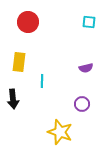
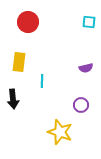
purple circle: moved 1 px left, 1 px down
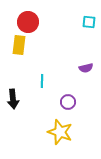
yellow rectangle: moved 17 px up
purple circle: moved 13 px left, 3 px up
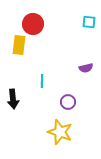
red circle: moved 5 px right, 2 px down
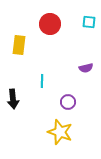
red circle: moved 17 px right
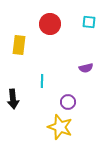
yellow star: moved 5 px up
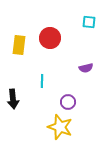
red circle: moved 14 px down
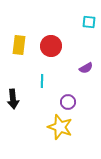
red circle: moved 1 px right, 8 px down
purple semicircle: rotated 16 degrees counterclockwise
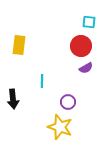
red circle: moved 30 px right
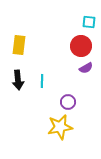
black arrow: moved 5 px right, 19 px up
yellow star: rotated 30 degrees counterclockwise
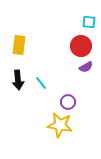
purple semicircle: moved 1 px up
cyan line: moved 1 px left, 2 px down; rotated 40 degrees counterclockwise
yellow star: moved 2 px up; rotated 20 degrees clockwise
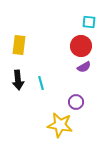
purple semicircle: moved 2 px left
cyan line: rotated 24 degrees clockwise
purple circle: moved 8 px right
